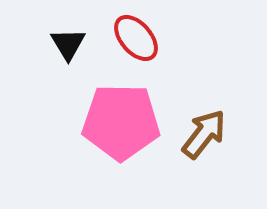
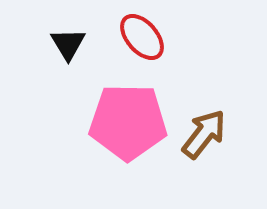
red ellipse: moved 6 px right, 1 px up
pink pentagon: moved 7 px right
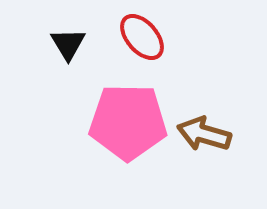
brown arrow: rotated 112 degrees counterclockwise
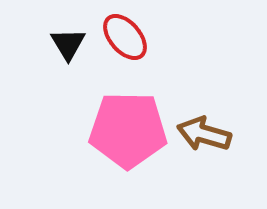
red ellipse: moved 17 px left
pink pentagon: moved 8 px down
